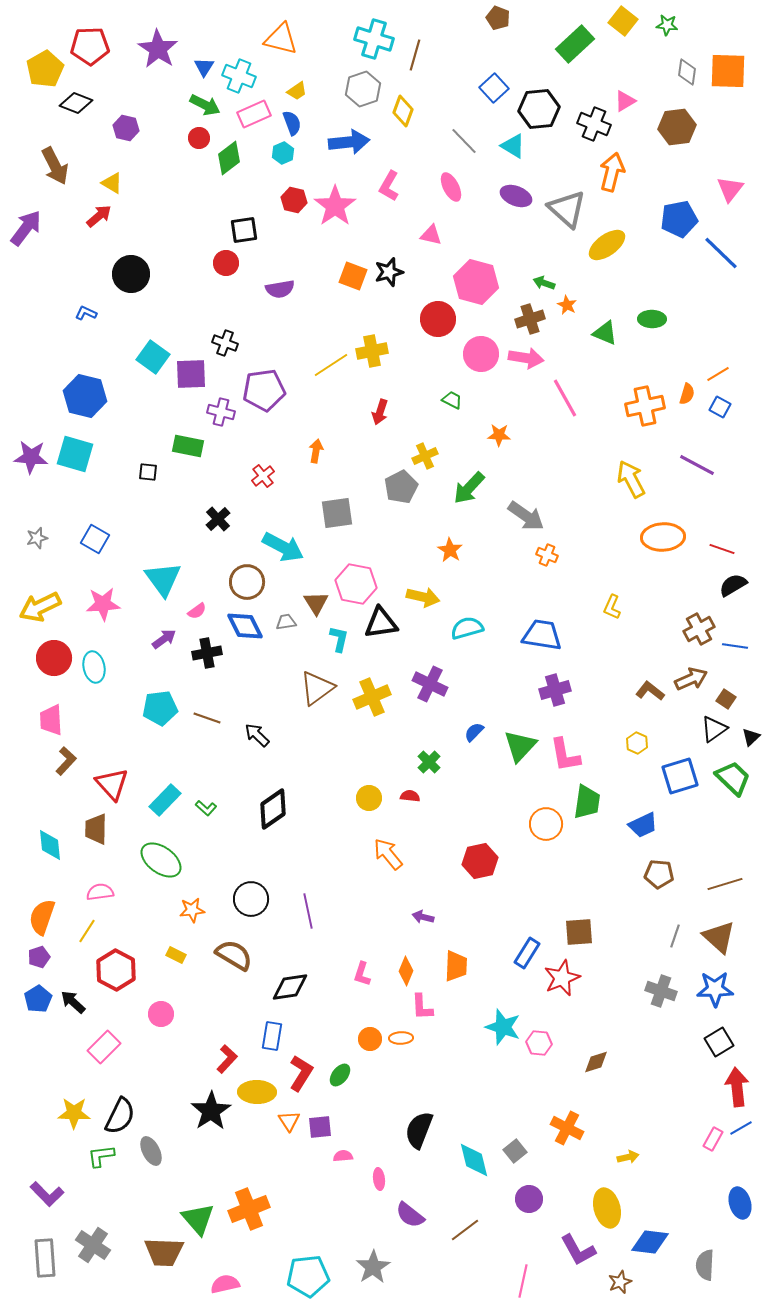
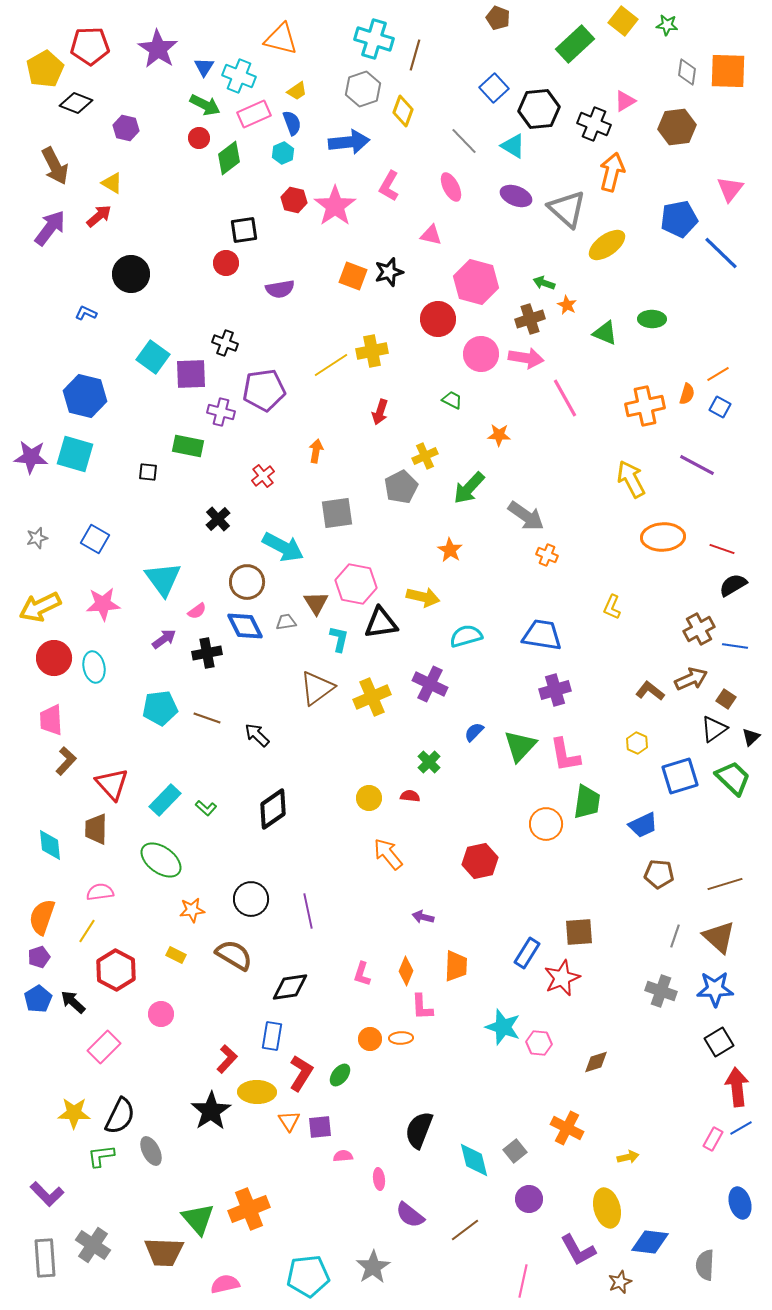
purple arrow at (26, 228): moved 24 px right
cyan semicircle at (467, 628): moved 1 px left, 8 px down
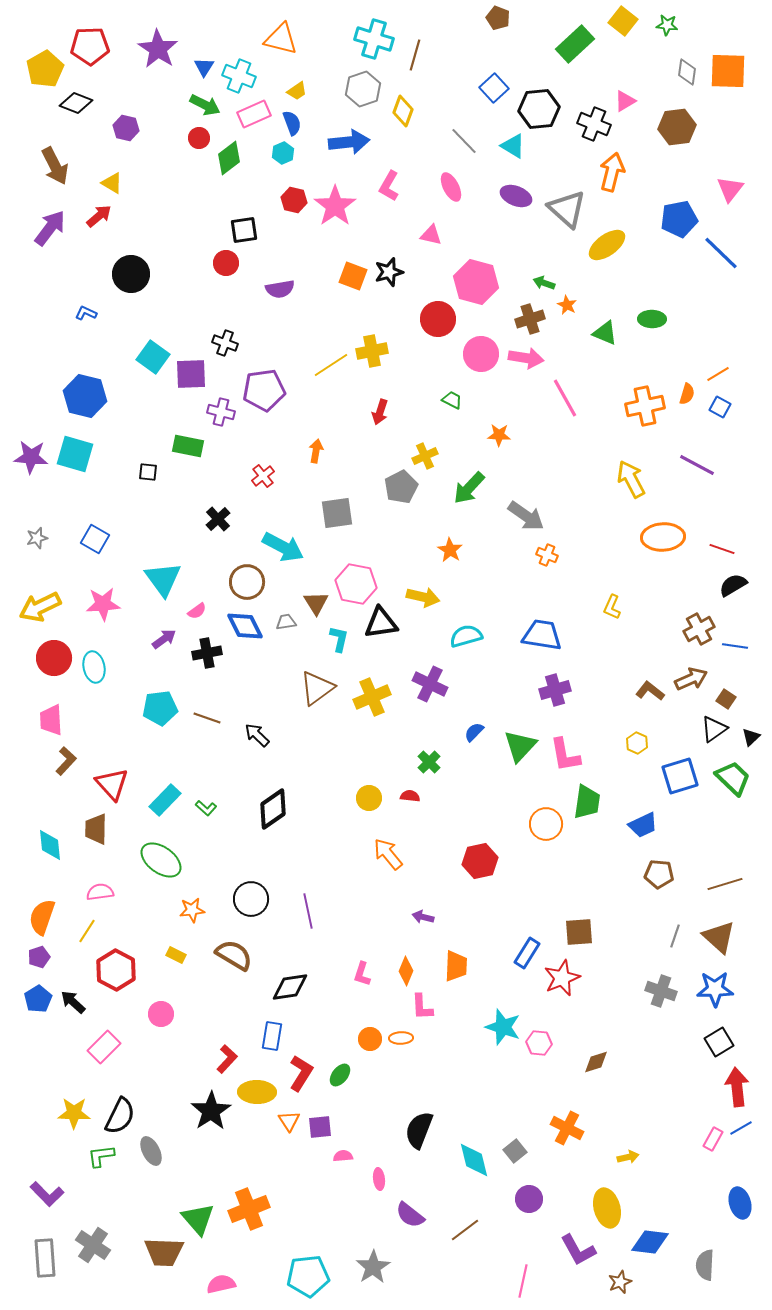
pink semicircle at (225, 1284): moved 4 px left
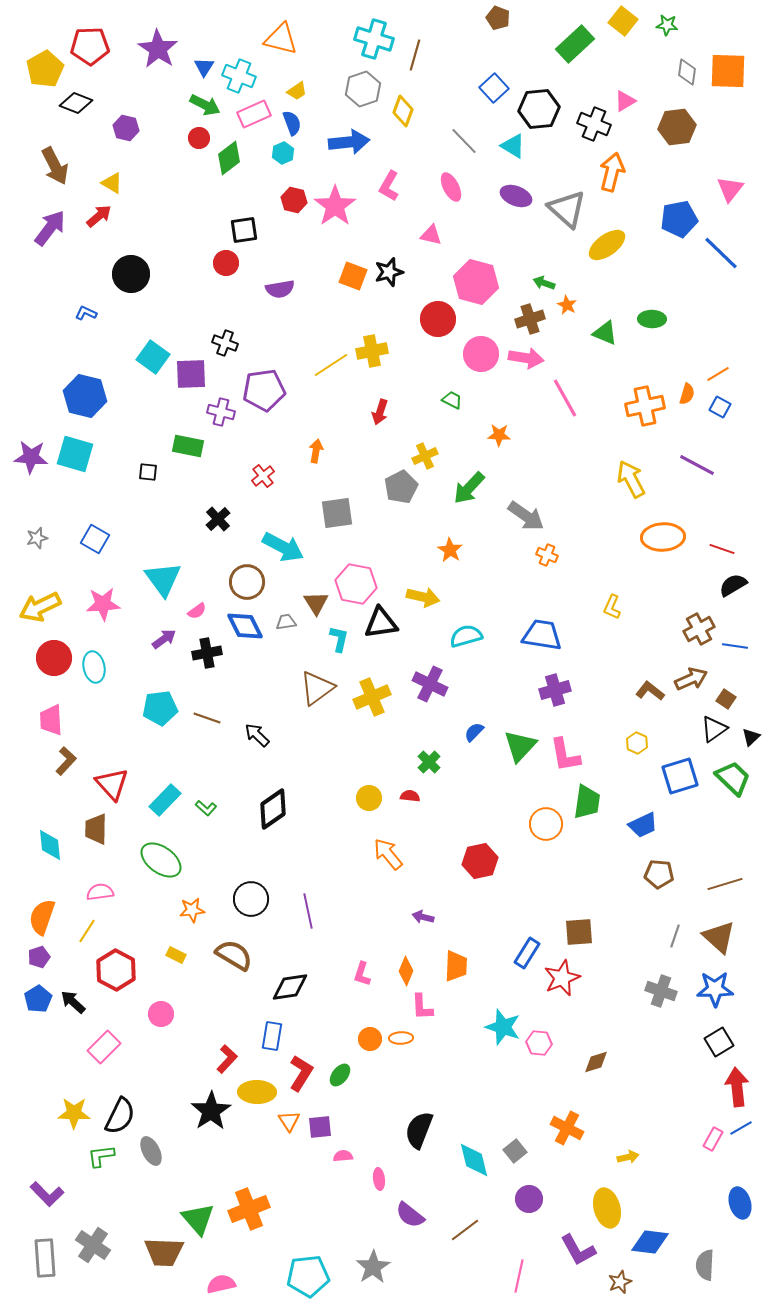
pink line at (523, 1281): moved 4 px left, 5 px up
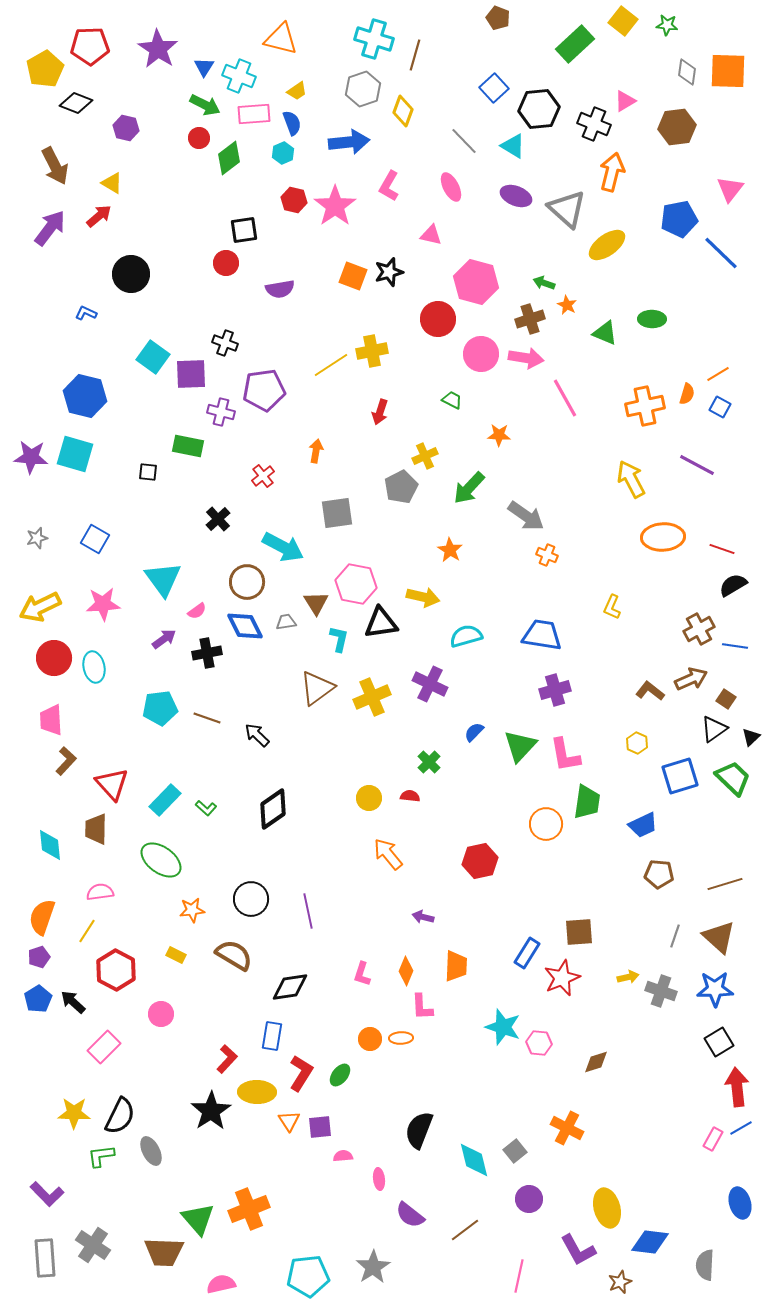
pink rectangle at (254, 114): rotated 20 degrees clockwise
yellow arrow at (628, 1157): moved 180 px up
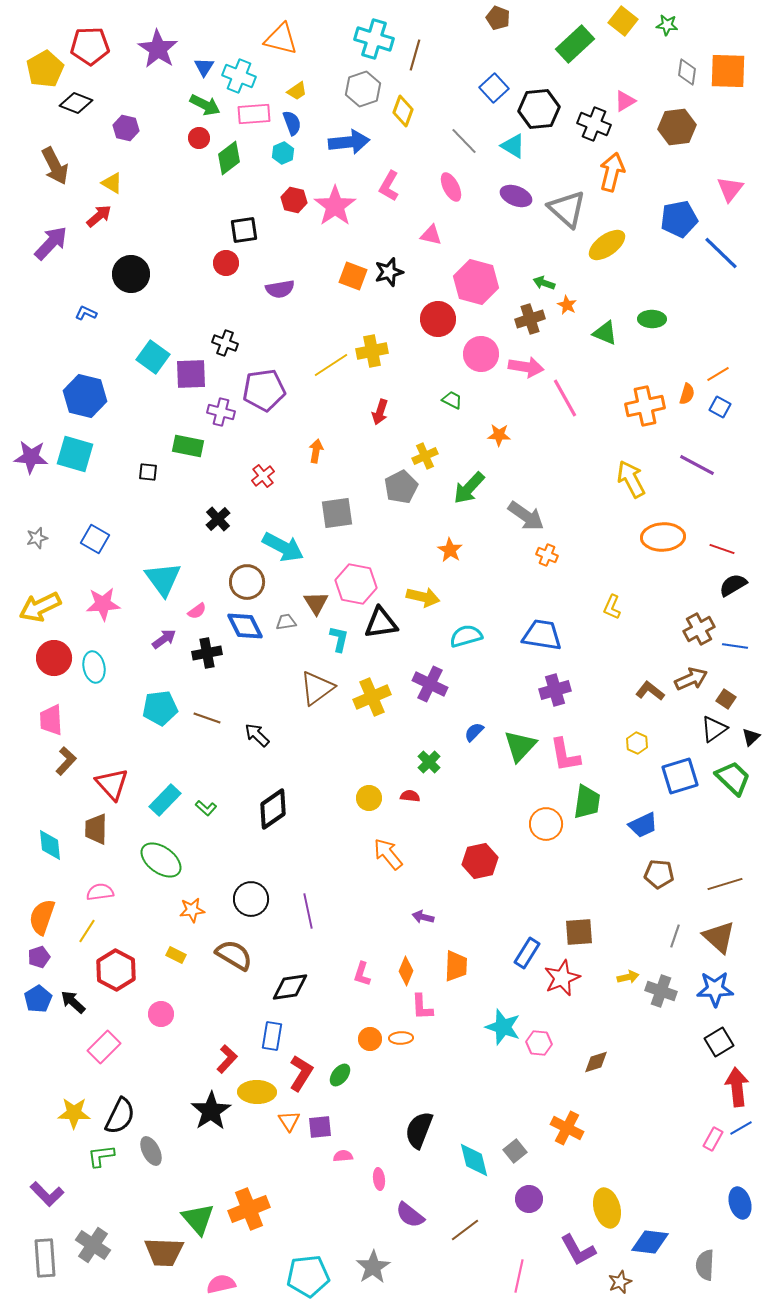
purple arrow at (50, 228): moved 1 px right, 15 px down; rotated 6 degrees clockwise
pink arrow at (526, 358): moved 9 px down
